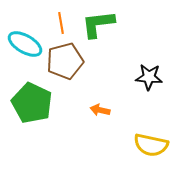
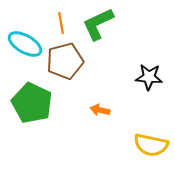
green L-shape: rotated 18 degrees counterclockwise
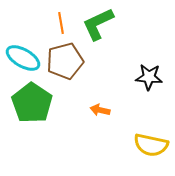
cyan ellipse: moved 2 px left, 14 px down
green pentagon: rotated 9 degrees clockwise
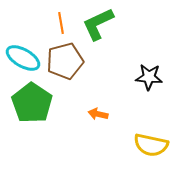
orange arrow: moved 2 px left, 4 px down
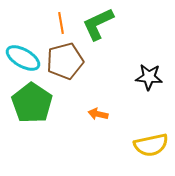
yellow semicircle: rotated 24 degrees counterclockwise
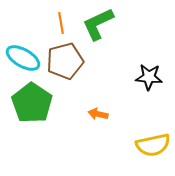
yellow semicircle: moved 2 px right
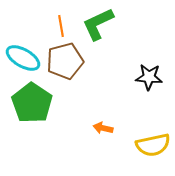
orange line: moved 3 px down
orange arrow: moved 5 px right, 14 px down
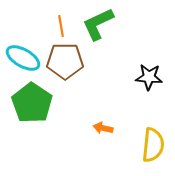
brown pentagon: rotated 15 degrees clockwise
yellow semicircle: rotated 72 degrees counterclockwise
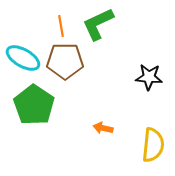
green pentagon: moved 2 px right, 2 px down
